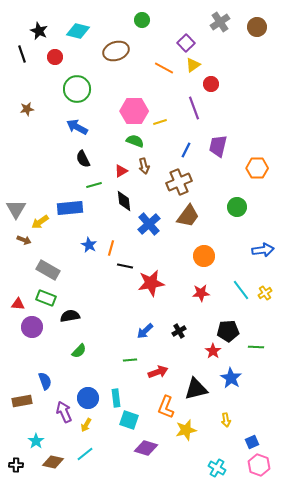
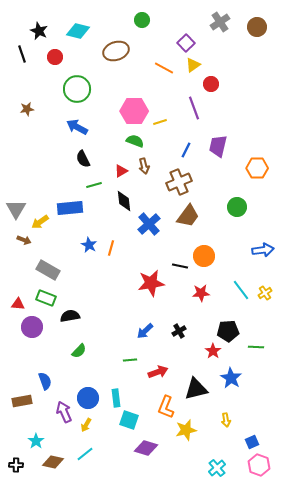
black line at (125, 266): moved 55 px right
cyan cross at (217, 468): rotated 18 degrees clockwise
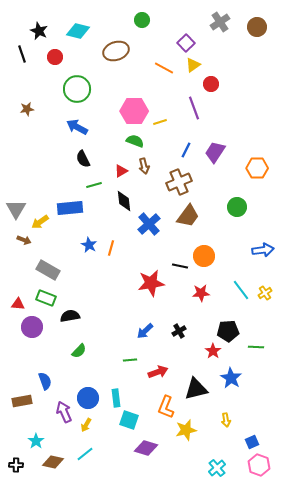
purple trapezoid at (218, 146): moved 3 px left, 6 px down; rotated 20 degrees clockwise
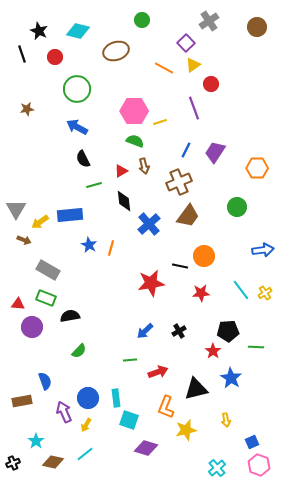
gray cross at (220, 22): moved 11 px left, 1 px up
blue rectangle at (70, 208): moved 7 px down
black cross at (16, 465): moved 3 px left, 2 px up; rotated 24 degrees counterclockwise
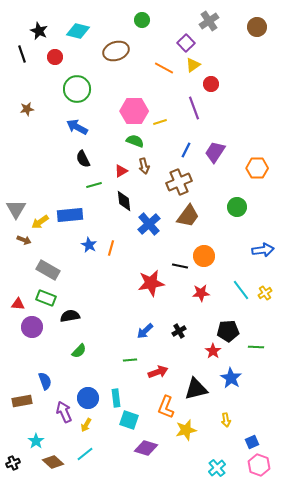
brown diamond at (53, 462): rotated 30 degrees clockwise
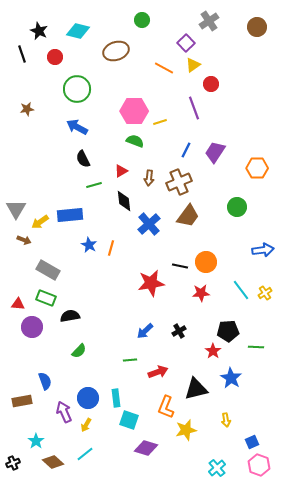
brown arrow at (144, 166): moved 5 px right, 12 px down; rotated 21 degrees clockwise
orange circle at (204, 256): moved 2 px right, 6 px down
